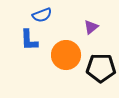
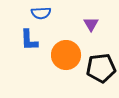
blue semicircle: moved 1 px left, 2 px up; rotated 18 degrees clockwise
purple triangle: moved 3 px up; rotated 21 degrees counterclockwise
black pentagon: rotated 8 degrees counterclockwise
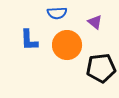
blue semicircle: moved 16 px right
purple triangle: moved 4 px right, 2 px up; rotated 21 degrees counterclockwise
orange circle: moved 1 px right, 10 px up
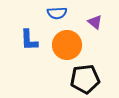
black pentagon: moved 16 px left, 11 px down
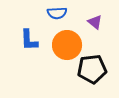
black pentagon: moved 7 px right, 10 px up
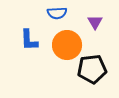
purple triangle: rotated 21 degrees clockwise
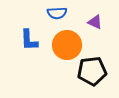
purple triangle: rotated 35 degrees counterclockwise
black pentagon: moved 2 px down
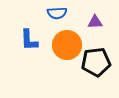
purple triangle: rotated 28 degrees counterclockwise
black pentagon: moved 4 px right, 9 px up
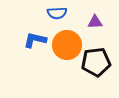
blue L-shape: moved 6 px right; rotated 105 degrees clockwise
